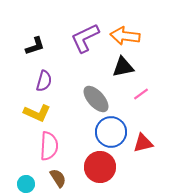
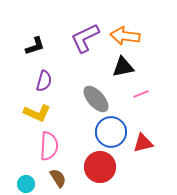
pink line: rotated 14 degrees clockwise
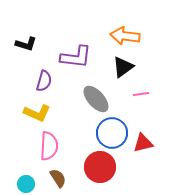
purple L-shape: moved 9 px left, 19 px down; rotated 148 degrees counterclockwise
black L-shape: moved 9 px left, 2 px up; rotated 35 degrees clockwise
black triangle: rotated 25 degrees counterclockwise
pink line: rotated 14 degrees clockwise
blue circle: moved 1 px right, 1 px down
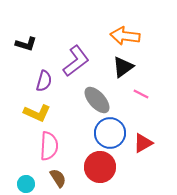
purple L-shape: moved 4 px down; rotated 44 degrees counterclockwise
pink line: rotated 35 degrees clockwise
gray ellipse: moved 1 px right, 1 px down
blue circle: moved 2 px left
red triangle: rotated 15 degrees counterclockwise
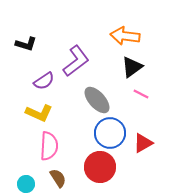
black triangle: moved 9 px right
purple semicircle: rotated 40 degrees clockwise
yellow L-shape: moved 2 px right
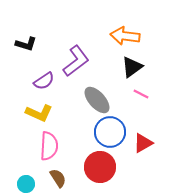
blue circle: moved 1 px up
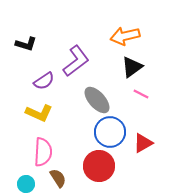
orange arrow: rotated 20 degrees counterclockwise
pink semicircle: moved 6 px left, 6 px down
red circle: moved 1 px left, 1 px up
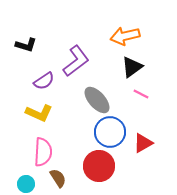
black L-shape: moved 1 px down
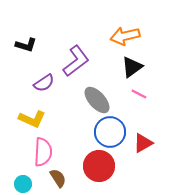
purple semicircle: moved 2 px down
pink line: moved 2 px left
yellow L-shape: moved 7 px left, 6 px down
cyan circle: moved 3 px left
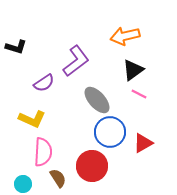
black L-shape: moved 10 px left, 2 px down
black triangle: moved 1 px right, 3 px down
red circle: moved 7 px left
